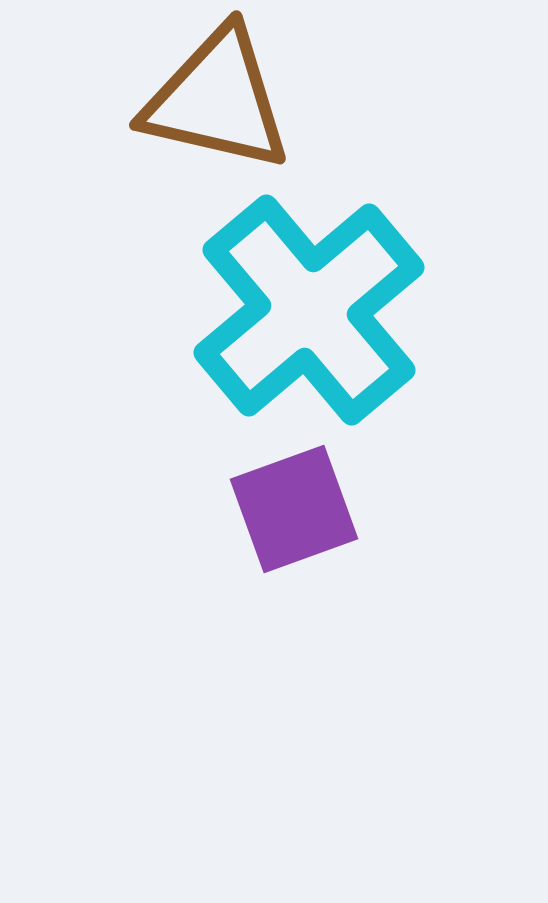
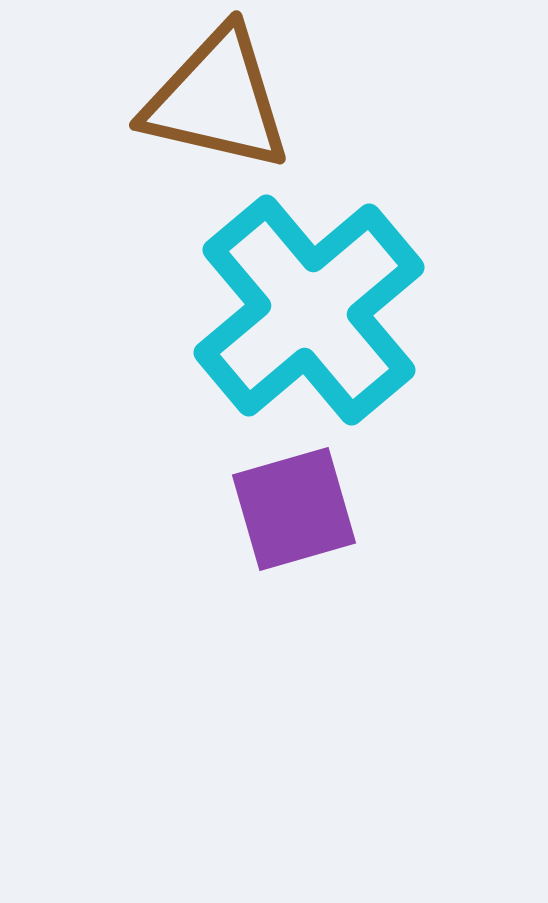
purple square: rotated 4 degrees clockwise
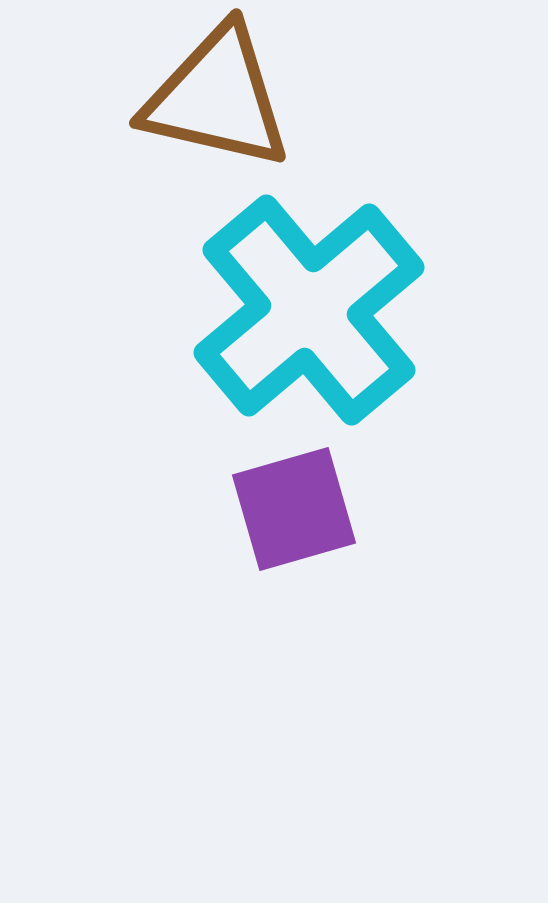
brown triangle: moved 2 px up
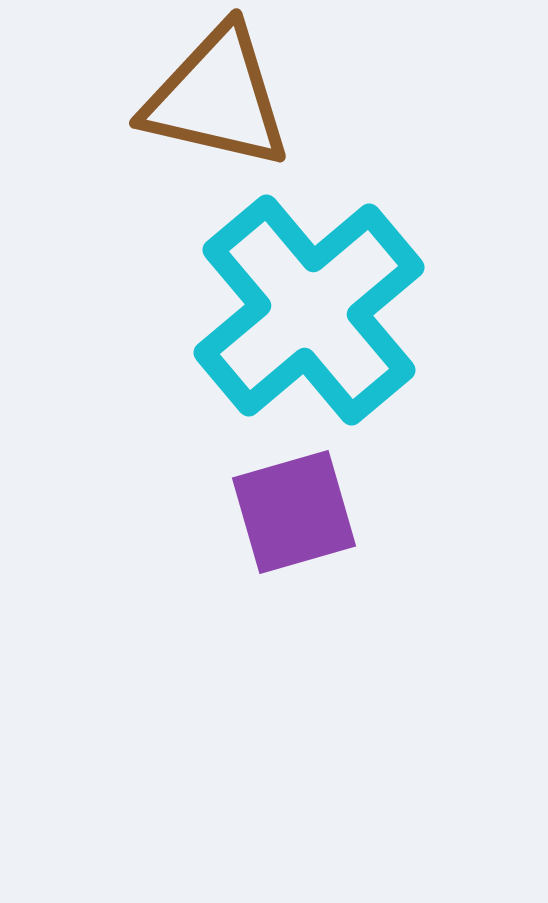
purple square: moved 3 px down
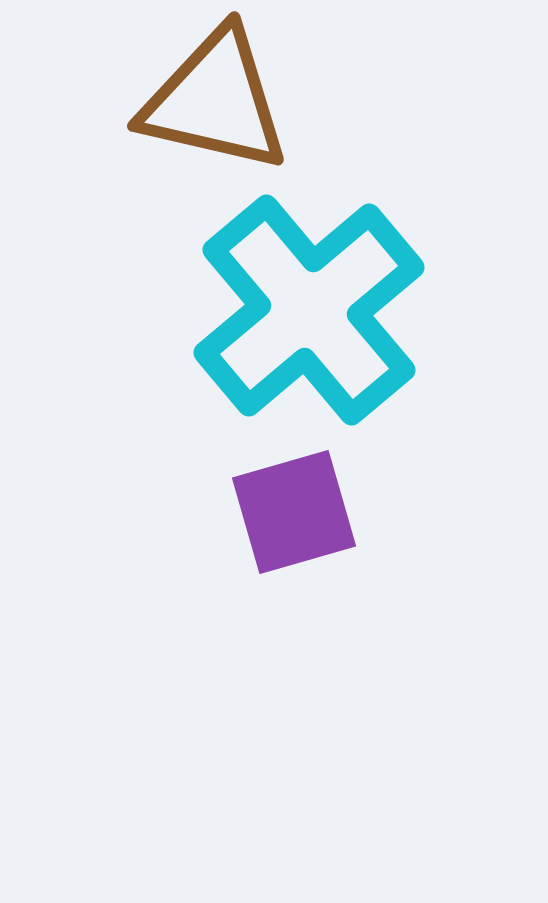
brown triangle: moved 2 px left, 3 px down
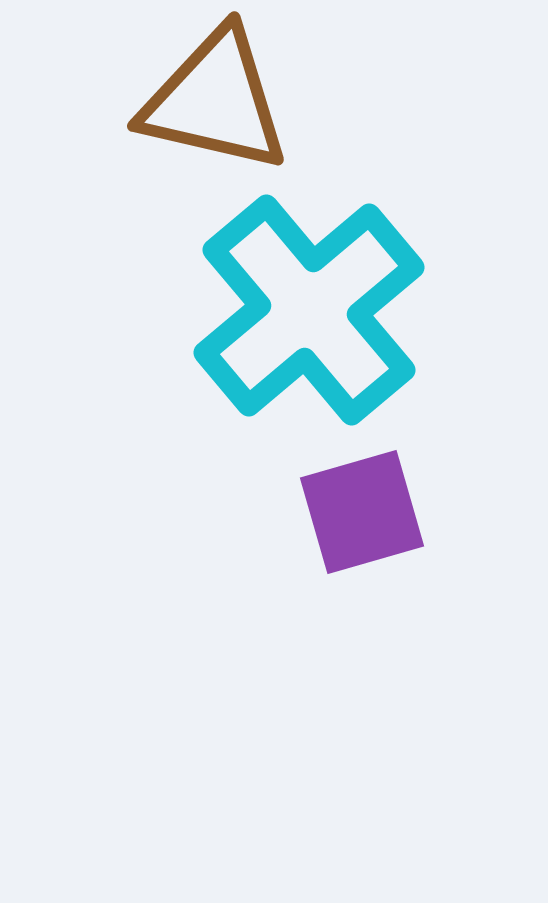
purple square: moved 68 px right
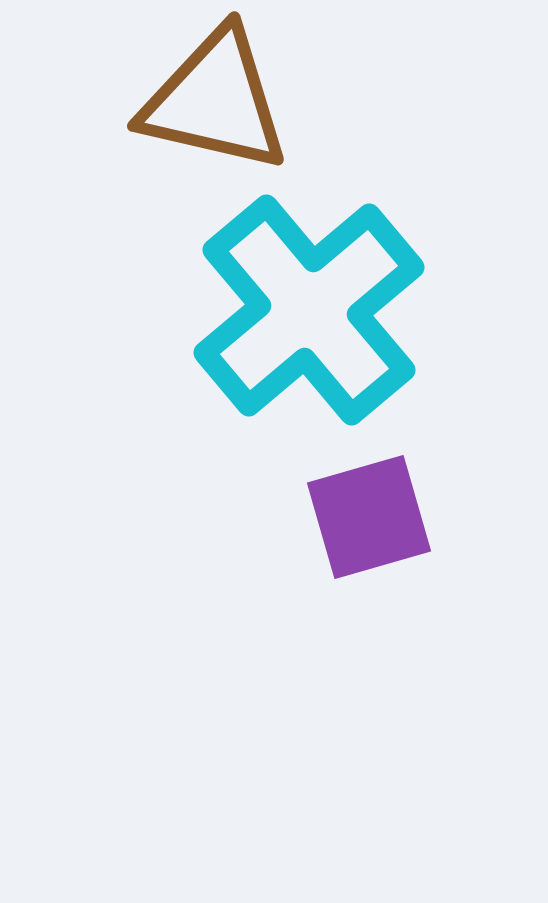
purple square: moved 7 px right, 5 px down
